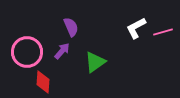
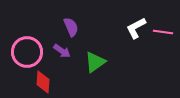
pink line: rotated 24 degrees clockwise
purple arrow: rotated 84 degrees clockwise
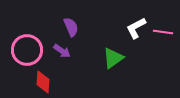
pink circle: moved 2 px up
green triangle: moved 18 px right, 4 px up
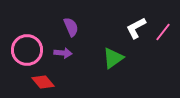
pink line: rotated 60 degrees counterclockwise
purple arrow: moved 1 px right, 2 px down; rotated 30 degrees counterclockwise
red diamond: rotated 45 degrees counterclockwise
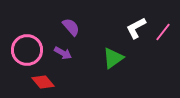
purple semicircle: rotated 18 degrees counterclockwise
purple arrow: rotated 24 degrees clockwise
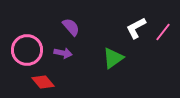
purple arrow: rotated 18 degrees counterclockwise
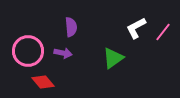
purple semicircle: rotated 36 degrees clockwise
pink circle: moved 1 px right, 1 px down
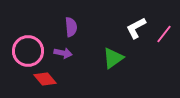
pink line: moved 1 px right, 2 px down
red diamond: moved 2 px right, 3 px up
